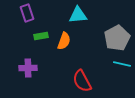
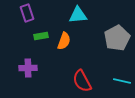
cyan line: moved 17 px down
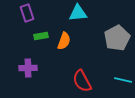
cyan triangle: moved 2 px up
cyan line: moved 1 px right, 1 px up
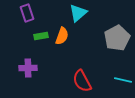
cyan triangle: rotated 36 degrees counterclockwise
orange semicircle: moved 2 px left, 5 px up
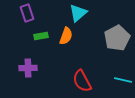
orange semicircle: moved 4 px right
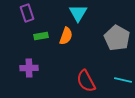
cyan triangle: rotated 18 degrees counterclockwise
gray pentagon: rotated 15 degrees counterclockwise
purple cross: moved 1 px right
red semicircle: moved 4 px right
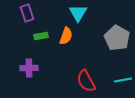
cyan line: rotated 24 degrees counterclockwise
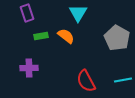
orange semicircle: rotated 72 degrees counterclockwise
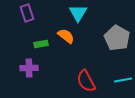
green rectangle: moved 8 px down
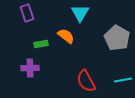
cyan triangle: moved 2 px right
purple cross: moved 1 px right
